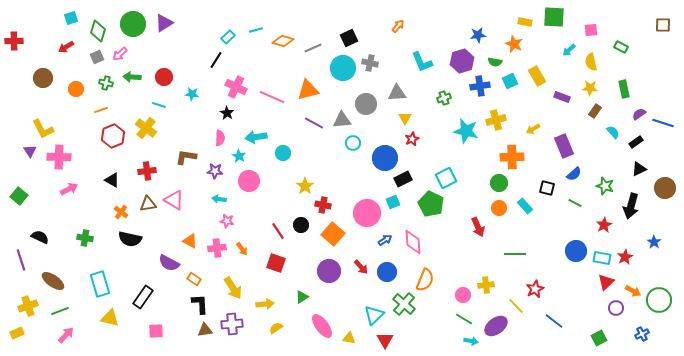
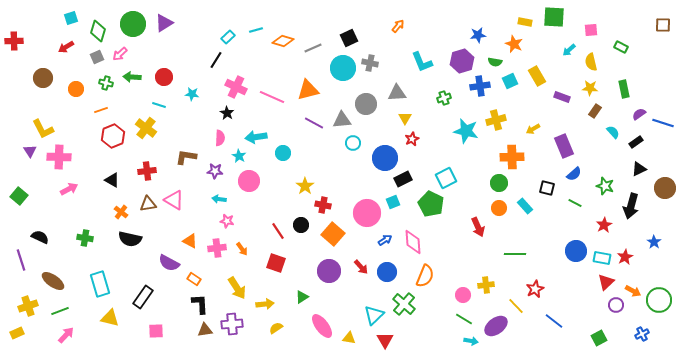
orange semicircle at (425, 280): moved 4 px up
yellow arrow at (233, 288): moved 4 px right
purple circle at (616, 308): moved 3 px up
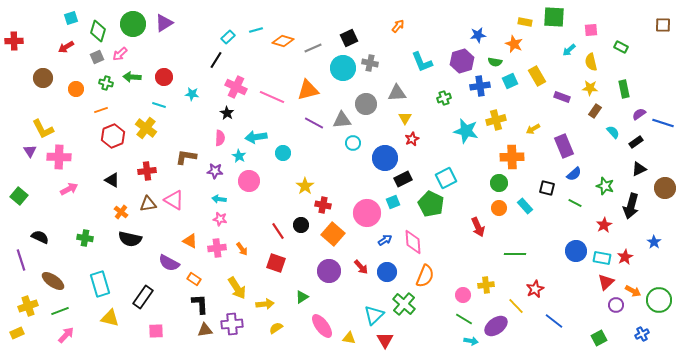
pink star at (227, 221): moved 7 px left, 2 px up
